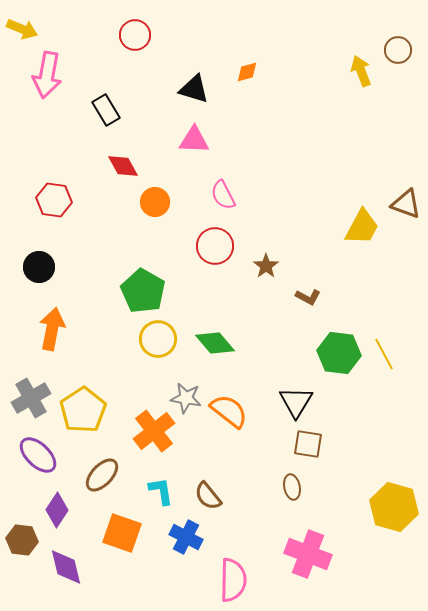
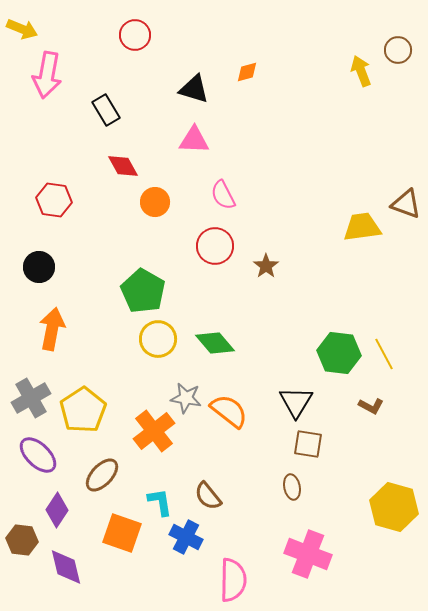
yellow trapezoid at (362, 227): rotated 126 degrees counterclockwise
brown L-shape at (308, 297): moved 63 px right, 109 px down
cyan L-shape at (161, 491): moved 1 px left, 11 px down
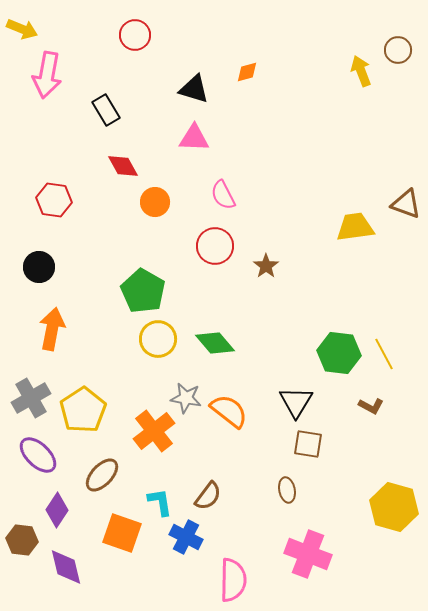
pink triangle at (194, 140): moved 2 px up
yellow trapezoid at (362, 227): moved 7 px left
brown ellipse at (292, 487): moved 5 px left, 3 px down
brown semicircle at (208, 496): rotated 104 degrees counterclockwise
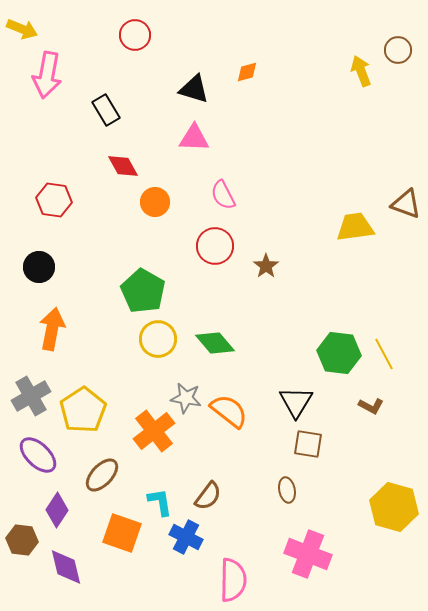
gray cross at (31, 398): moved 2 px up
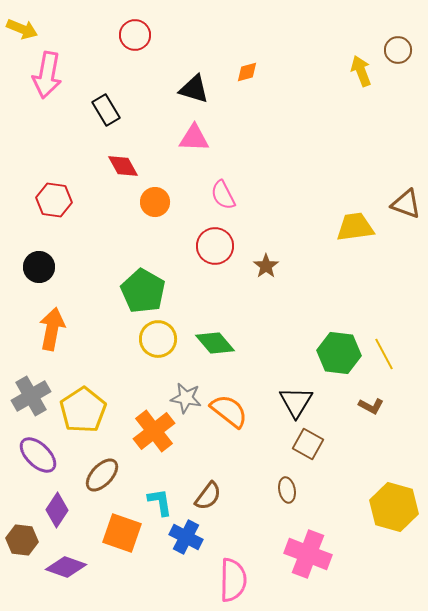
brown square at (308, 444): rotated 20 degrees clockwise
purple diamond at (66, 567): rotated 57 degrees counterclockwise
